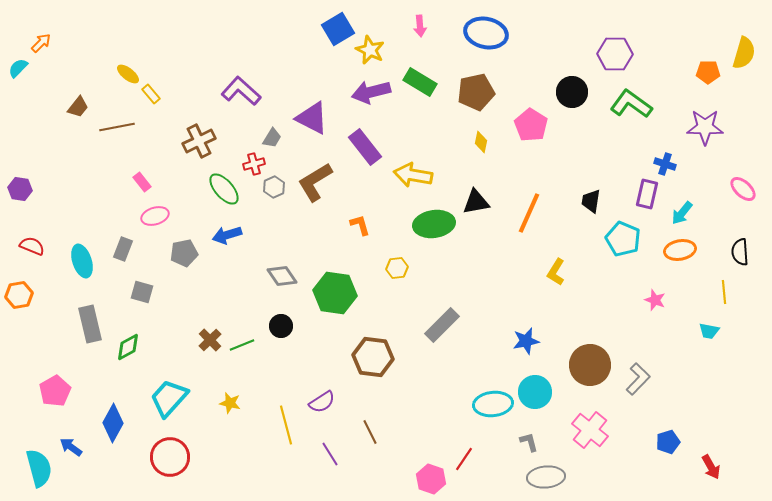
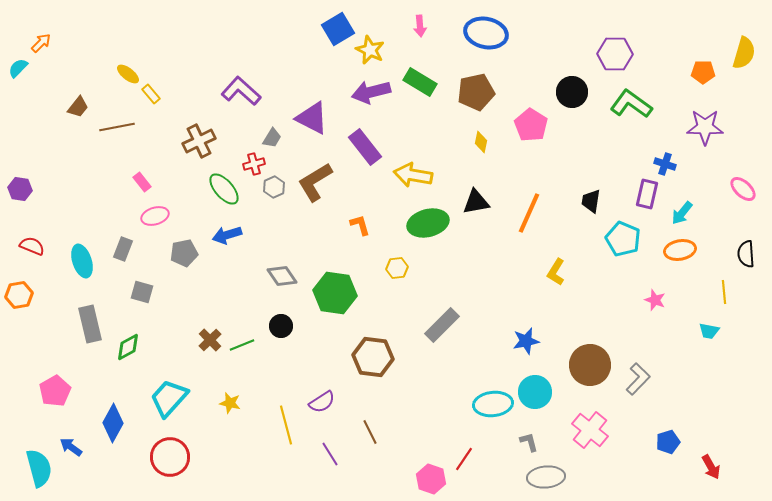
orange pentagon at (708, 72): moved 5 px left
green ellipse at (434, 224): moved 6 px left, 1 px up; rotated 6 degrees counterclockwise
black semicircle at (740, 252): moved 6 px right, 2 px down
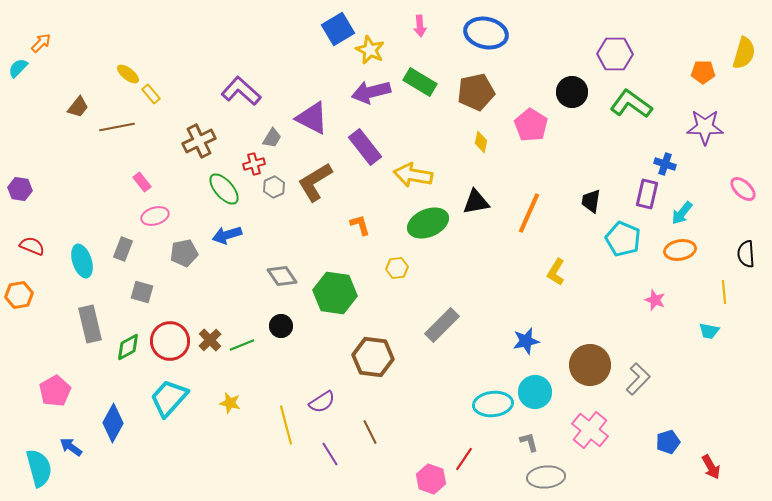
green ellipse at (428, 223): rotated 9 degrees counterclockwise
red circle at (170, 457): moved 116 px up
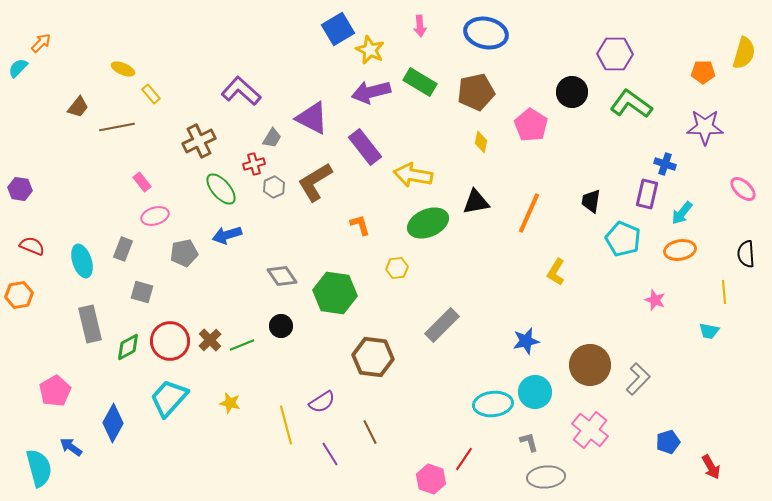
yellow ellipse at (128, 74): moved 5 px left, 5 px up; rotated 15 degrees counterclockwise
green ellipse at (224, 189): moved 3 px left
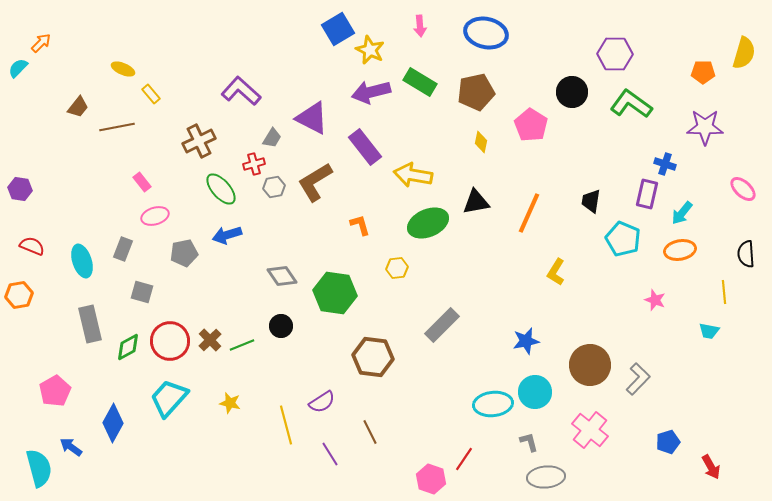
gray hexagon at (274, 187): rotated 15 degrees clockwise
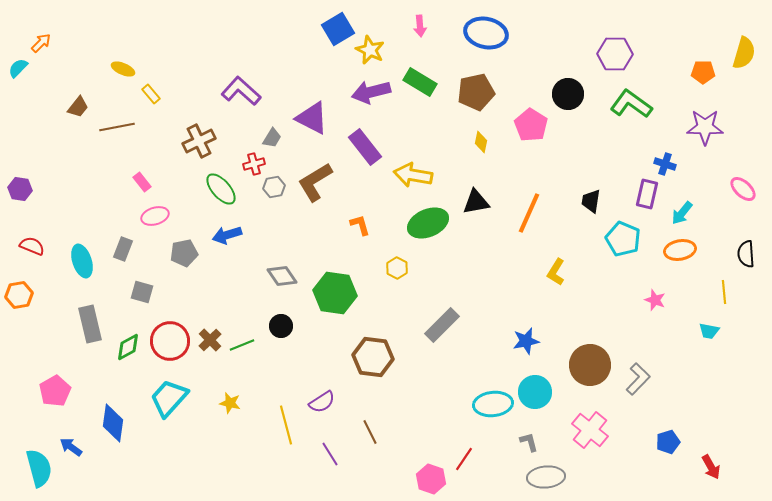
black circle at (572, 92): moved 4 px left, 2 px down
yellow hexagon at (397, 268): rotated 25 degrees counterclockwise
blue diamond at (113, 423): rotated 21 degrees counterclockwise
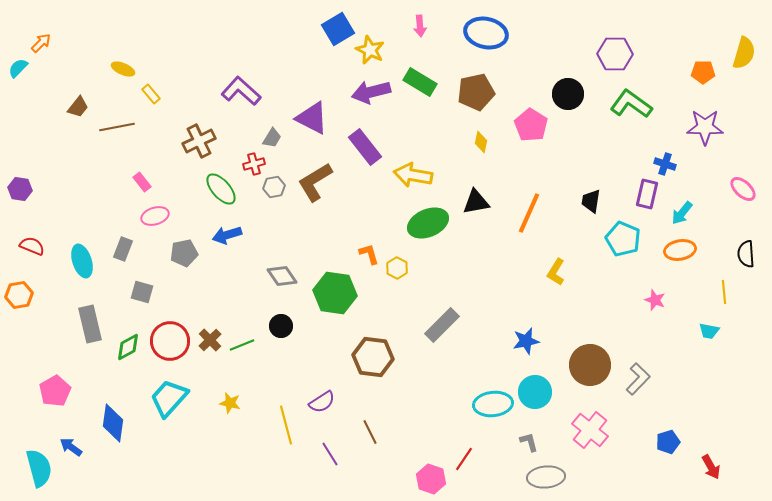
orange L-shape at (360, 225): moved 9 px right, 29 px down
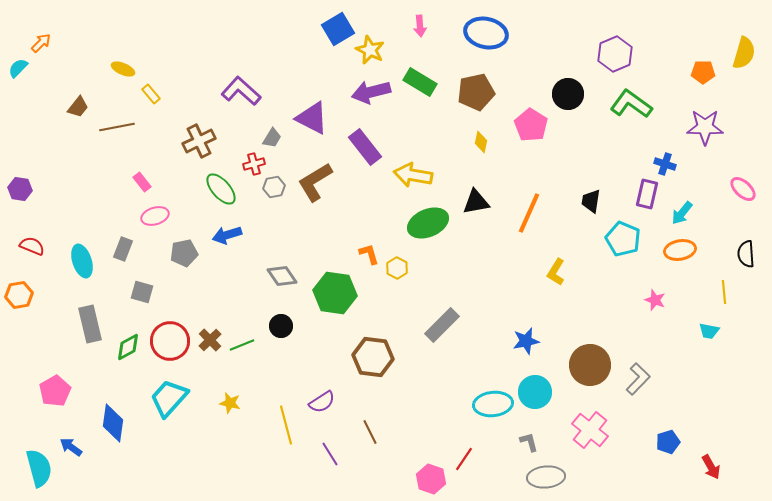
purple hexagon at (615, 54): rotated 24 degrees counterclockwise
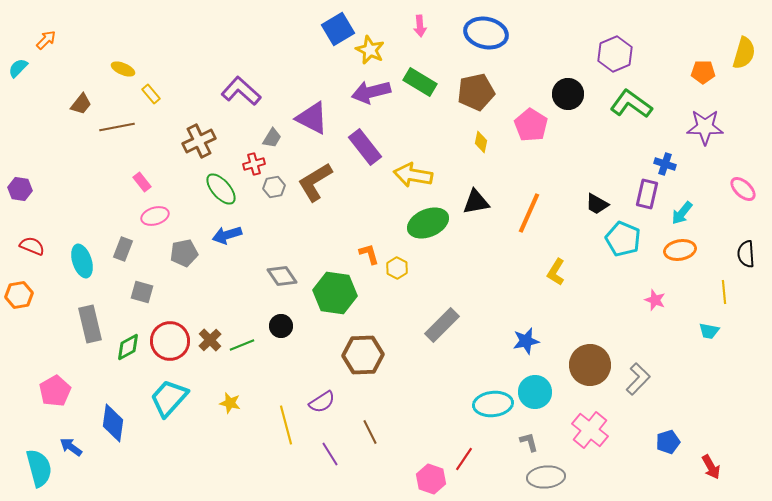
orange arrow at (41, 43): moved 5 px right, 3 px up
brown trapezoid at (78, 107): moved 3 px right, 3 px up
black trapezoid at (591, 201): moved 6 px right, 3 px down; rotated 70 degrees counterclockwise
brown hexagon at (373, 357): moved 10 px left, 2 px up; rotated 9 degrees counterclockwise
